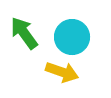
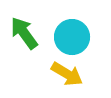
yellow arrow: moved 5 px right, 2 px down; rotated 12 degrees clockwise
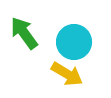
cyan circle: moved 2 px right, 5 px down
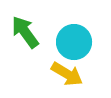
green arrow: moved 1 px right, 1 px up
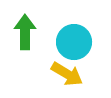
green arrow: rotated 36 degrees clockwise
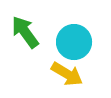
green arrow: rotated 36 degrees counterclockwise
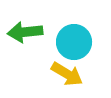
green arrow: rotated 60 degrees counterclockwise
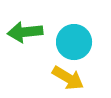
yellow arrow: moved 1 px right, 4 px down
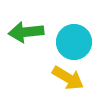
green arrow: moved 1 px right
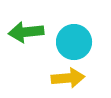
yellow arrow: rotated 36 degrees counterclockwise
